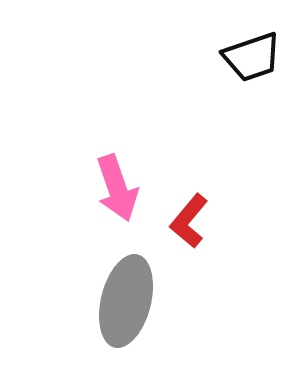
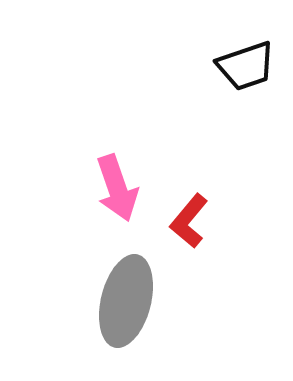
black trapezoid: moved 6 px left, 9 px down
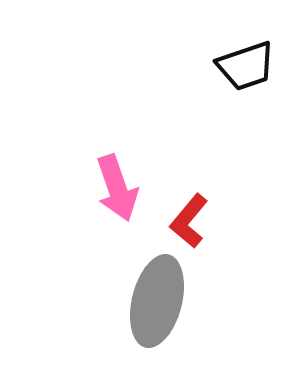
gray ellipse: moved 31 px right
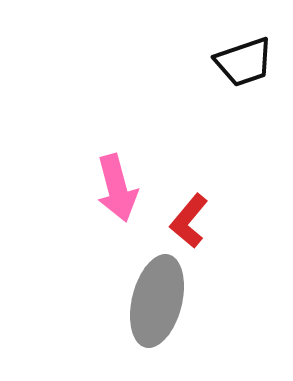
black trapezoid: moved 2 px left, 4 px up
pink arrow: rotated 4 degrees clockwise
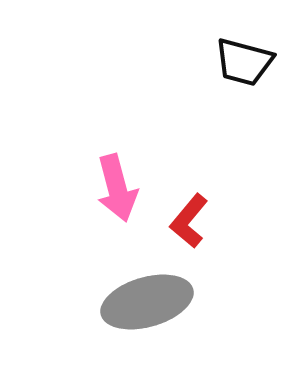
black trapezoid: rotated 34 degrees clockwise
gray ellipse: moved 10 px left, 1 px down; rotated 60 degrees clockwise
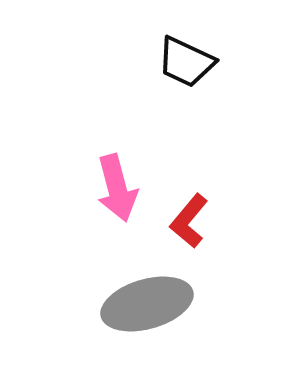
black trapezoid: moved 58 px left; rotated 10 degrees clockwise
gray ellipse: moved 2 px down
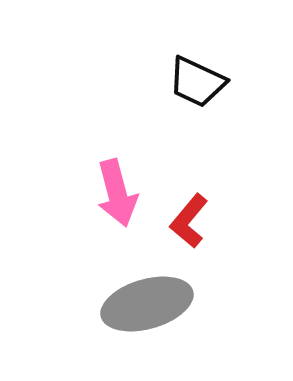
black trapezoid: moved 11 px right, 20 px down
pink arrow: moved 5 px down
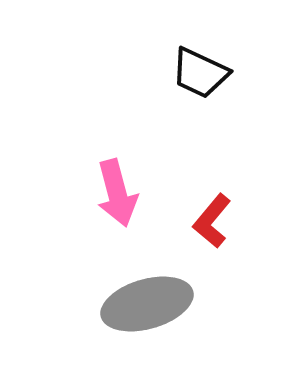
black trapezoid: moved 3 px right, 9 px up
red L-shape: moved 23 px right
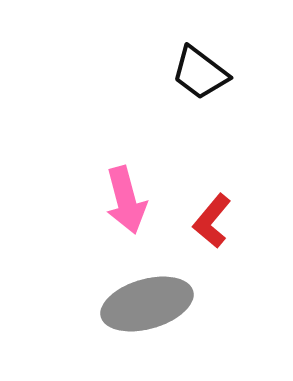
black trapezoid: rotated 12 degrees clockwise
pink arrow: moved 9 px right, 7 px down
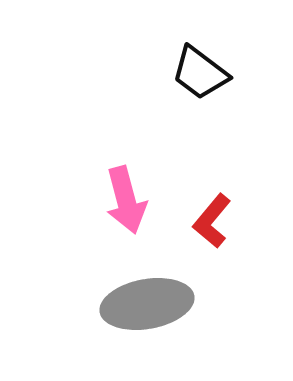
gray ellipse: rotated 6 degrees clockwise
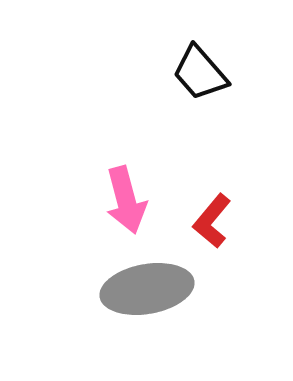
black trapezoid: rotated 12 degrees clockwise
gray ellipse: moved 15 px up
